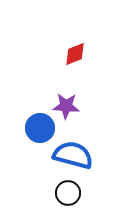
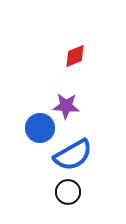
red diamond: moved 2 px down
blue semicircle: rotated 135 degrees clockwise
black circle: moved 1 px up
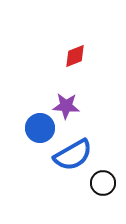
black circle: moved 35 px right, 9 px up
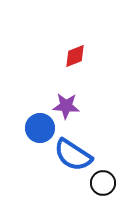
blue semicircle: rotated 63 degrees clockwise
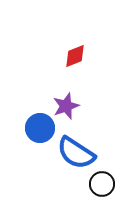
purple star: rotated 24 degrees counterclockwise
blue semicircle: moved 3 px right, 2 px up
black circle: moved 1 px left, 1 px down
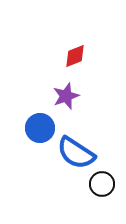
purple star: moved 10 px up
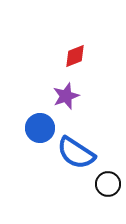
black circle: moved 6 px right
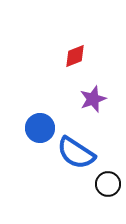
purple star: moved 27 px right, 3 px down
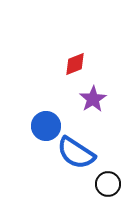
red diamond: moved 8 px down
purple star: rotated 12 degrees counterclockwise
blue circle: moved 6 px right, 2 px up
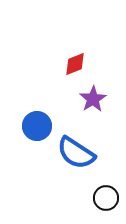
blue circle: moved 9 px left
black circle: moved 2 px left, 14 px down
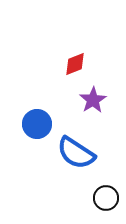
purple star: moved 1 px down
blue circle: moved 2 px up
